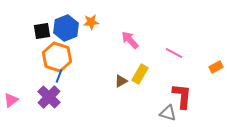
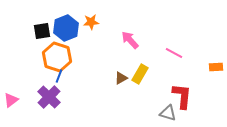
orange rectangle: rotated 24 degrees clockwise
brown triangle: moved 3 px up
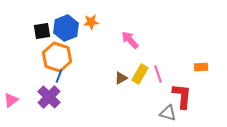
pink line: moved 16 px left, 21 px down; rotated 42 degrees clockwise
orange rectangle: moved 15 px left
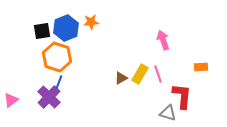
pink arrow: moved 33 px right; rotated 24 degrees clockwise
blue line: moved 6 px down
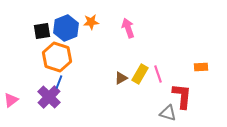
pink arrow: moved 35 px left, 12 px up
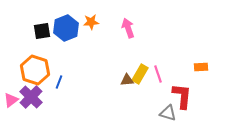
orange hexagon: moved 22 px left, 13 px down
brown triangle: moved 6 px right, 2 px down; rotated 24 degrees clockwise
purple cross: moved 18 px left
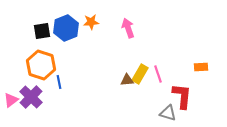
orange hexagon: moved 6 px right, 5 px up
blue line: rotated 32 degrees counterclockwise
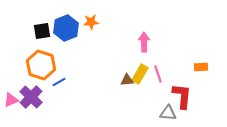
pink arrow: moved 16 px right, 14 px down; rotated 18 degrees clockwise
blue line: rotated 72 degrees clockwise
pink triangle: rotated 14 degrees clockwise
gray triangle: rotated 12 degrees counterclockwise
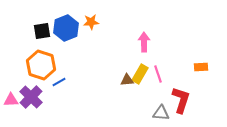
red L-shape: moved 1 px left, 4 px down; rotated 12 degrees clockwise
pink triangle: rotated 21 degrees clockwise
gray triangle: moved 7 px left
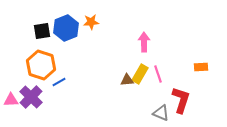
gray triangle: rotated 18 degrees clockwise
